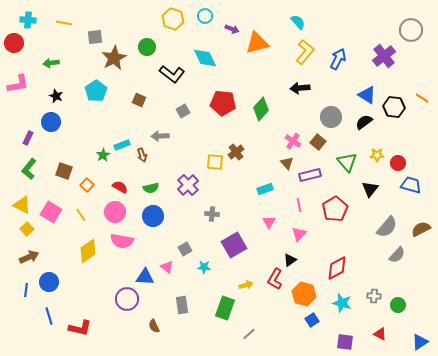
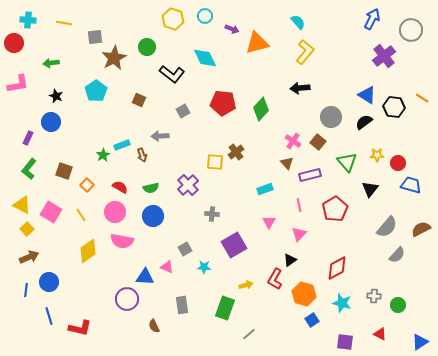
blue arrow at (338, 59): moved 34 px right, 40 px up
pink triangle at (167, 267): rotated 16 degrees counterclockwise
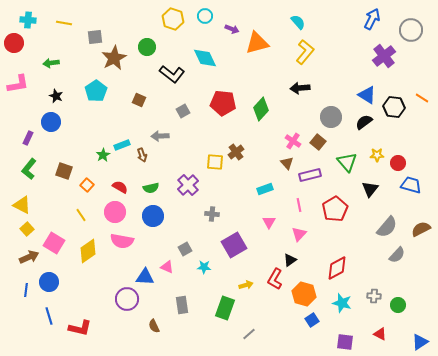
pink square at (51, 212): moved 3 px right, 31 px down
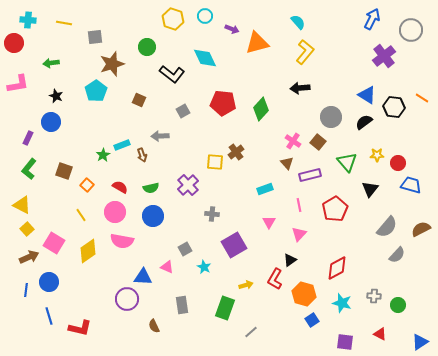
brown star at (114, 58): moved 2 px left, 6 px down; rotated 10 degrees clockwise
cyan star at (204, 267): rotated 24 degrees clockwise
blue triangle at (145, 277): moved 2 px left
gray line at (249, 334): moved 2 px right, 2 px up
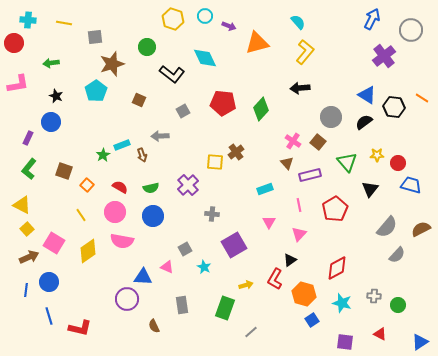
purple arrow at (232, 29): moved 3 px left, 3 px up
